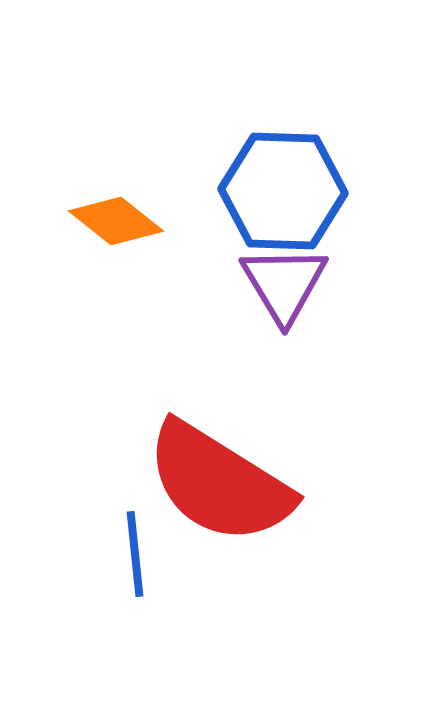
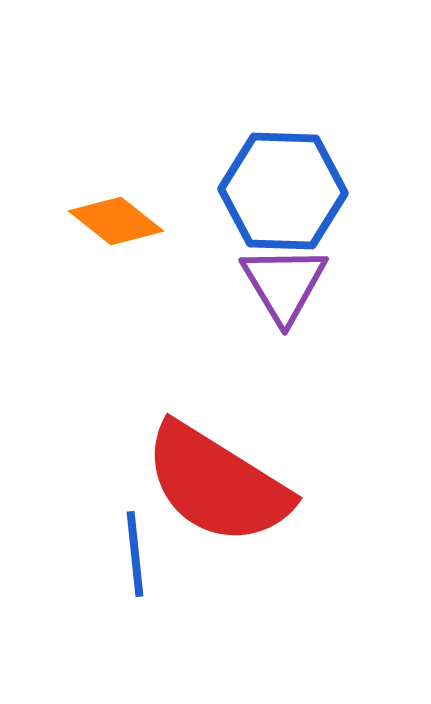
red semicircle: moved 2 px left, 1 px down
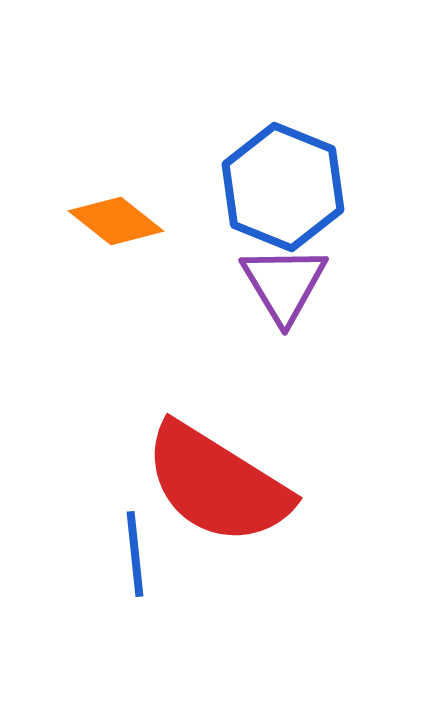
blue hexagon: moved 4 px up; rotated 20 degrees clockwise
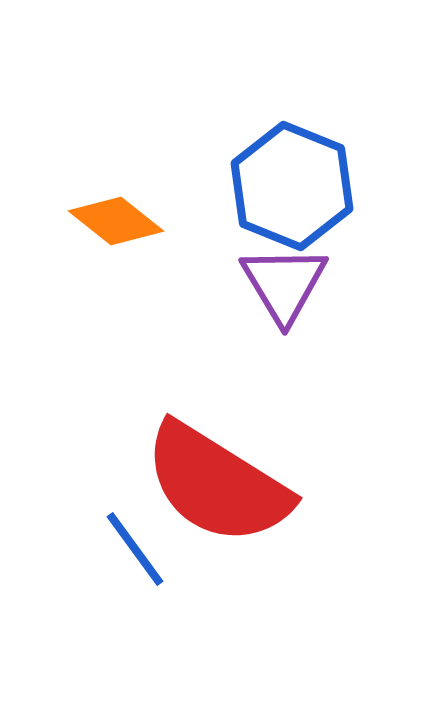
blue hexagon: moved 9 px right, 1 px up
blue line: moved 5 px up; rotated 30 degrees counterclockwise
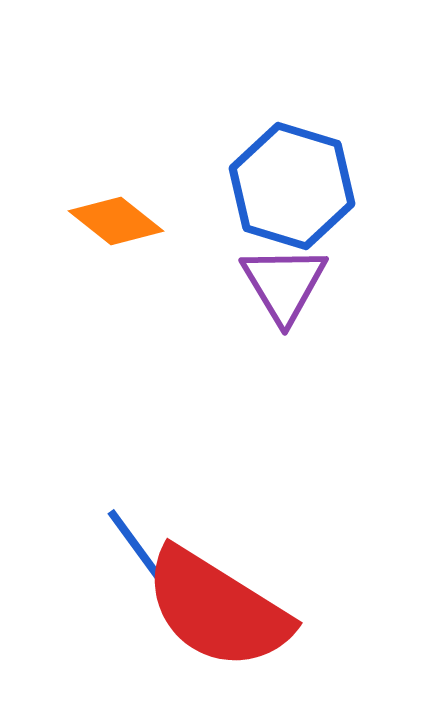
blue hexagon: rotated 5 degrees counterclockwise
red semicircle: moved 125 px down
blue line: moved 1 px right, 3 px up
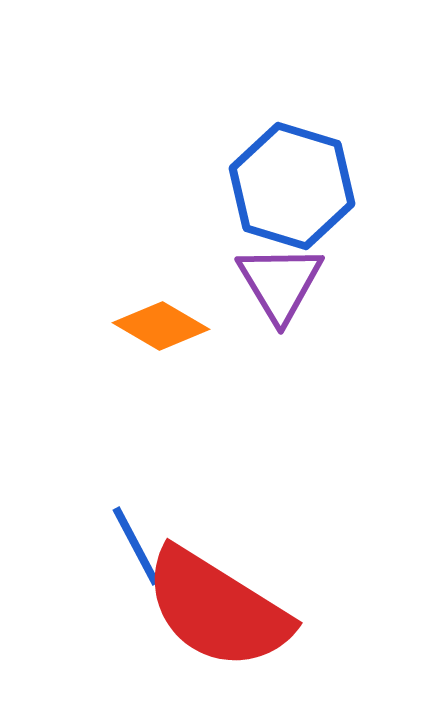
orange diamond: moved 45 px right, 105 px down; rotated 8 degrees counterclockwise
purple triangle: moved 4 px left, 1 px up
blue line: rotated 8 degrees clockwise
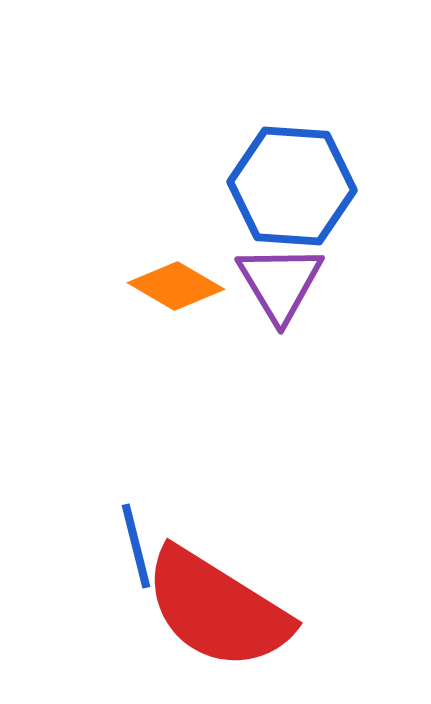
blue hexagon: rotated 13 degrees counterclockwise
orange diamond: moved 15 px right, 40 px up
blue line: rotated 14 degrees clockwise
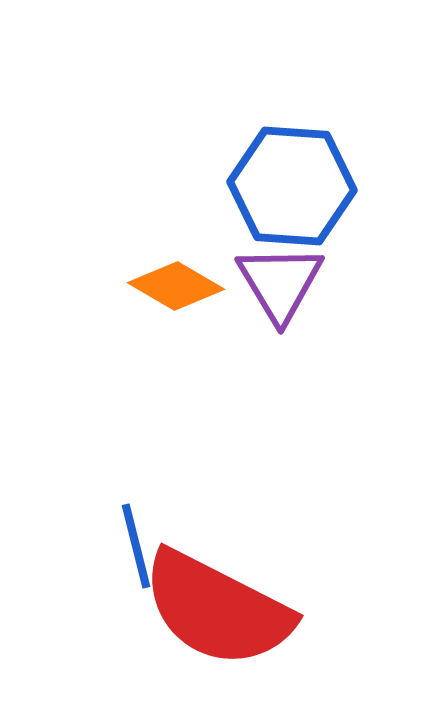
red semicircle: rotated 5 degrees counterclockwise
